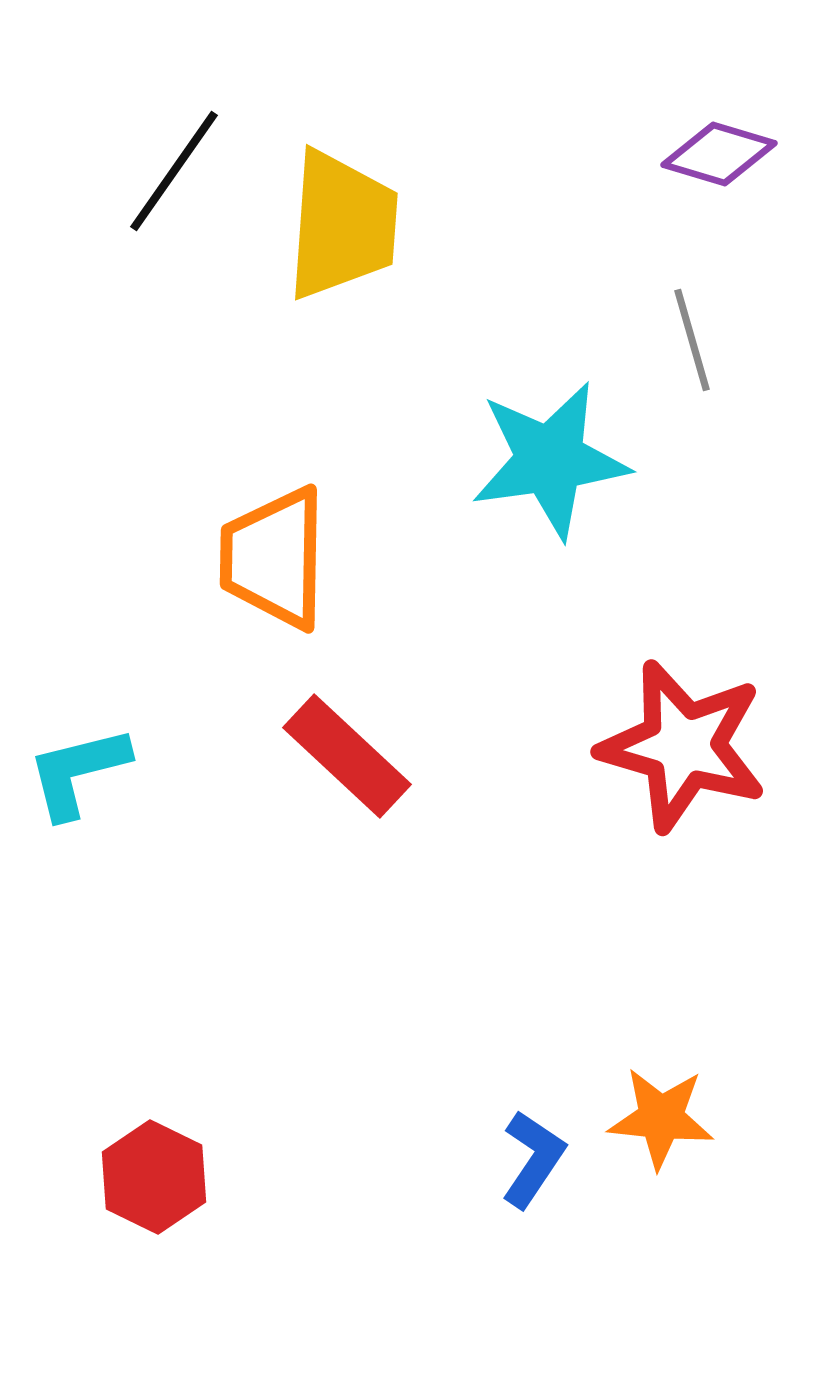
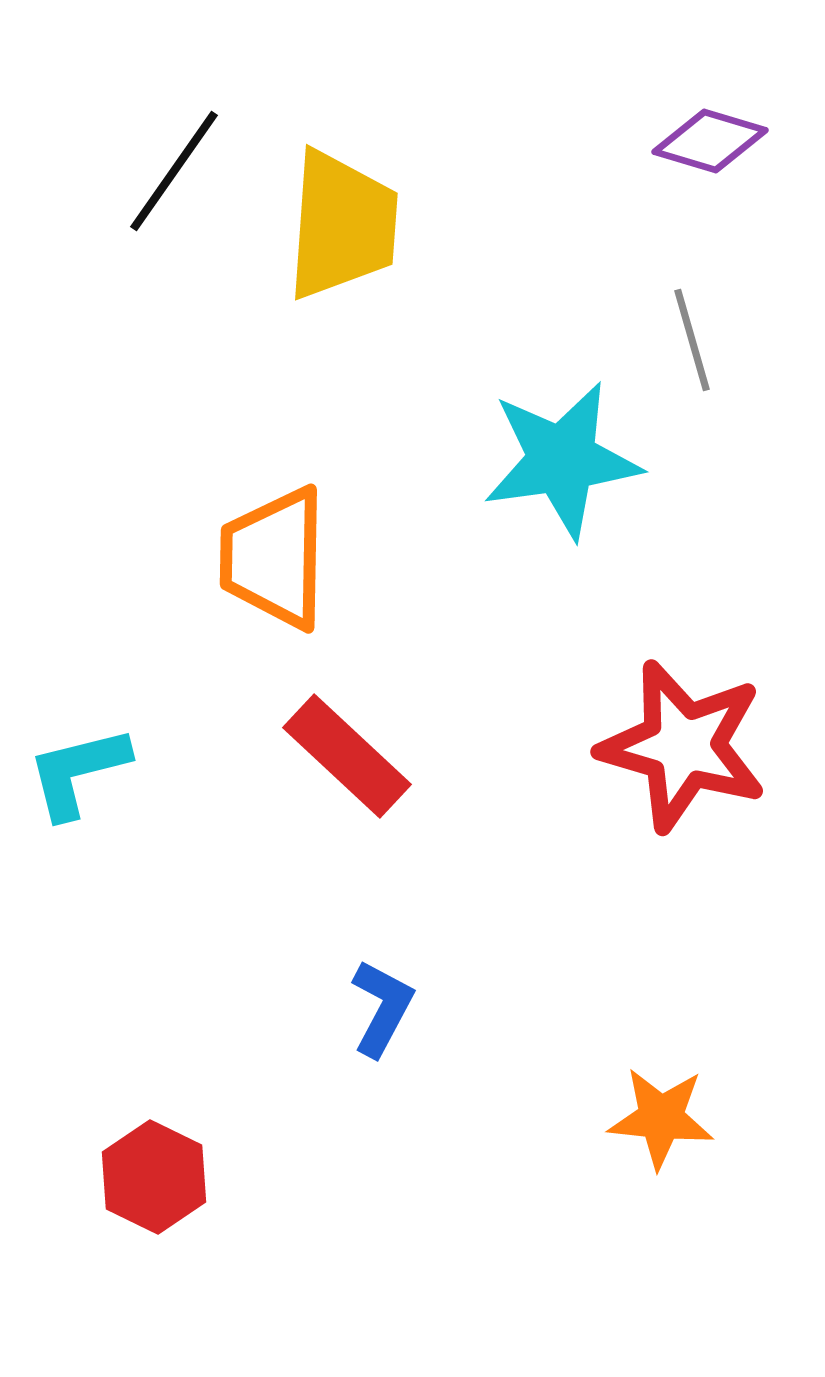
purple diamond: moved 9 px left, 13 px up
cyan star: moved 12 px right
blue L-shape: moved 151 px left, 151 px up; rotated 6 degrees counterclockwise
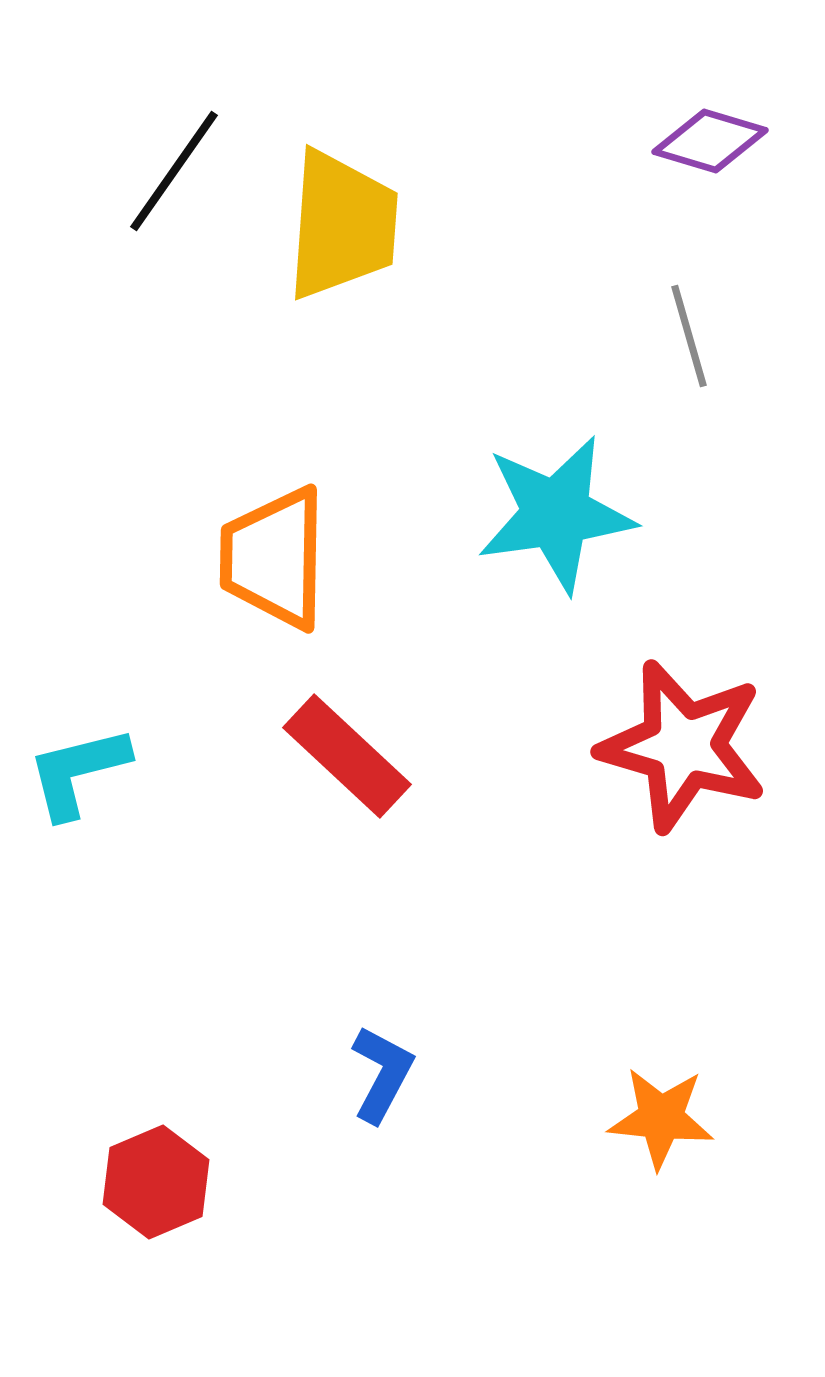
gray line: moved 3 px left, 4 px up
cyan star: moved 6 px left, 54 px down
blue L-shape: moved 66 px down
red hexagon: moved 2 px right, 5 px down; rotated 11 degrees clockwise
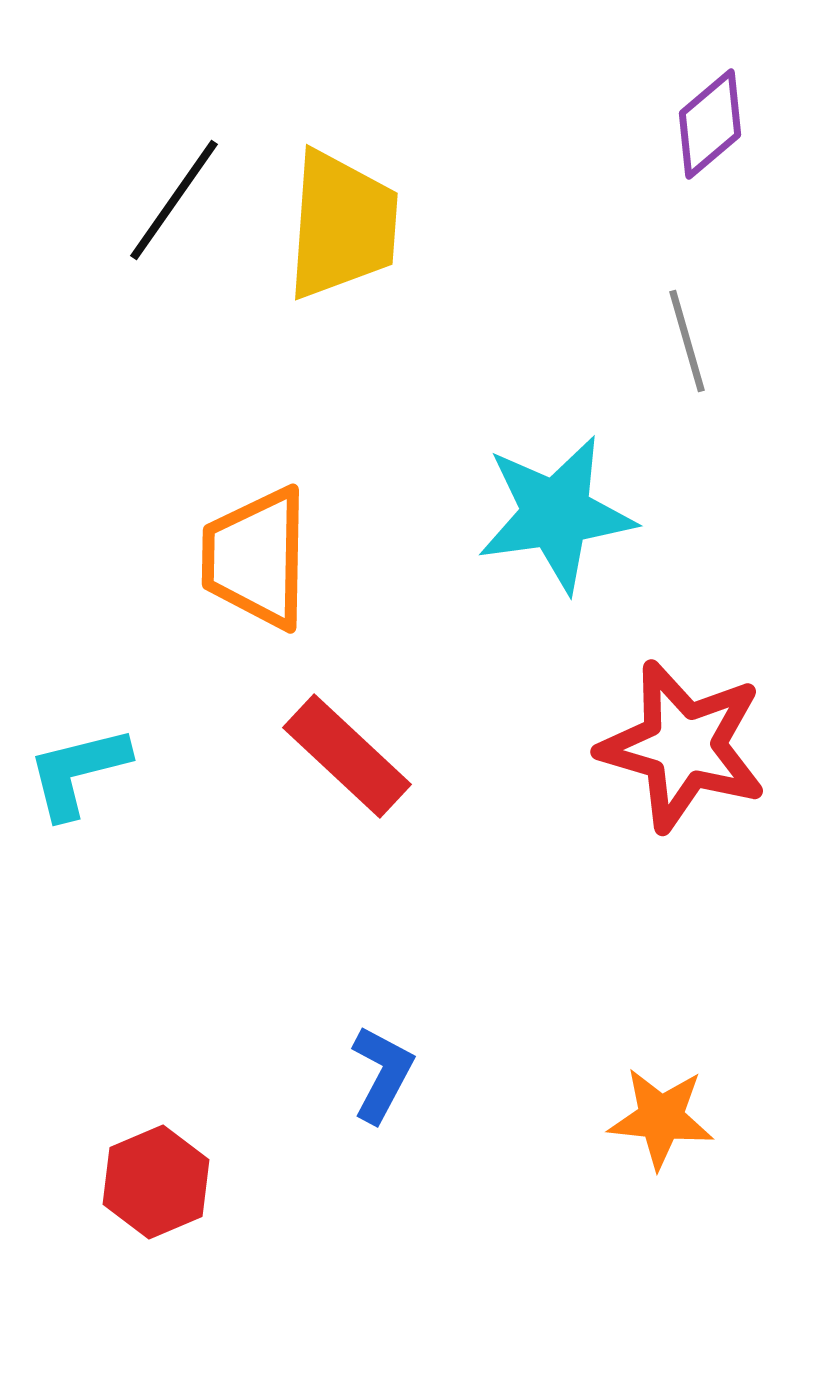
purple diamond: moved 17 px up; rotated 57 degrees counterclockwise
black line: moved 29 px down
gray line: moved 2 px left, 5 px down
orange trapezoid: moved 18 px left
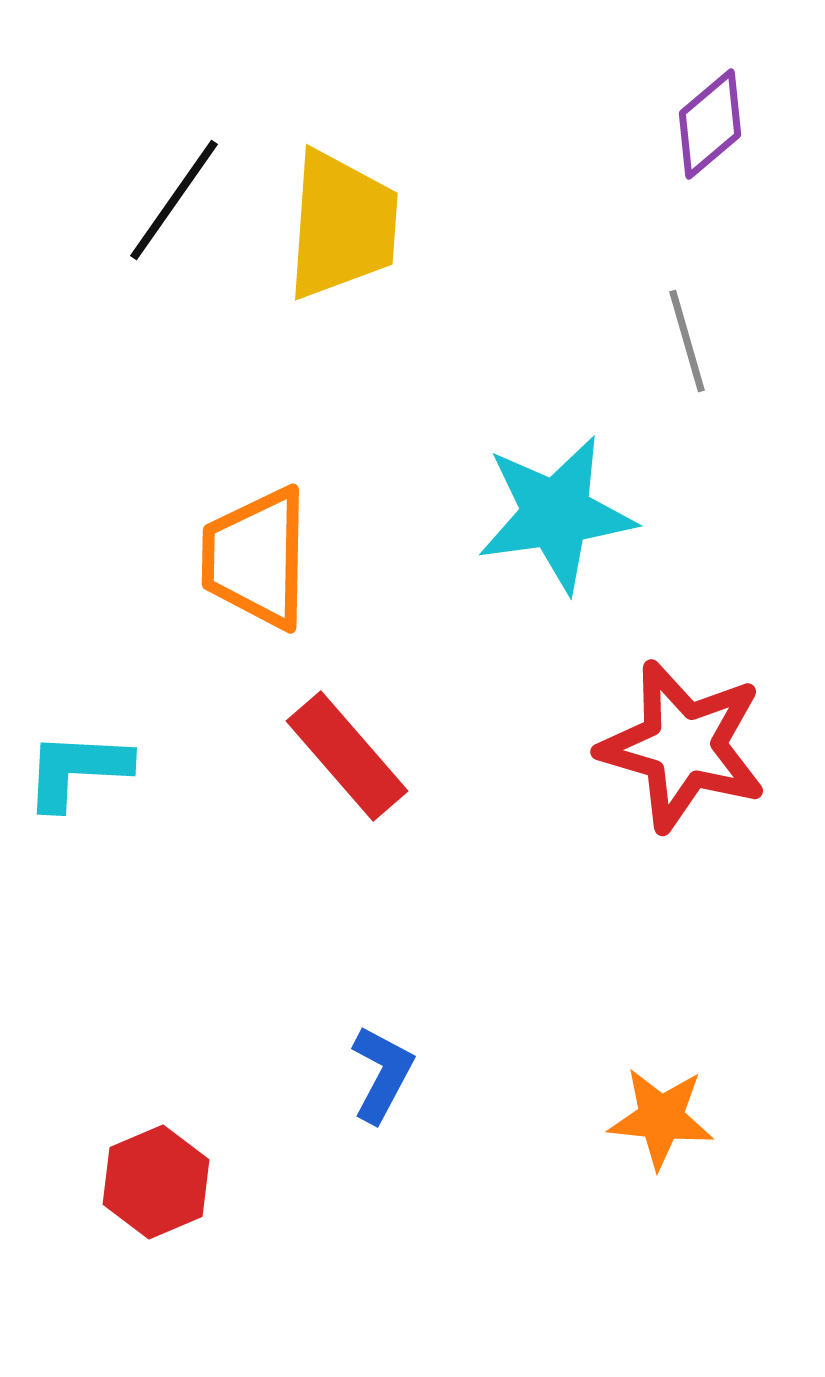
red rectangle: rotated 6 degrees clockwise
cyan L-shape: moved 1 px left, 2 px up; rotated 17 degrees clockwise
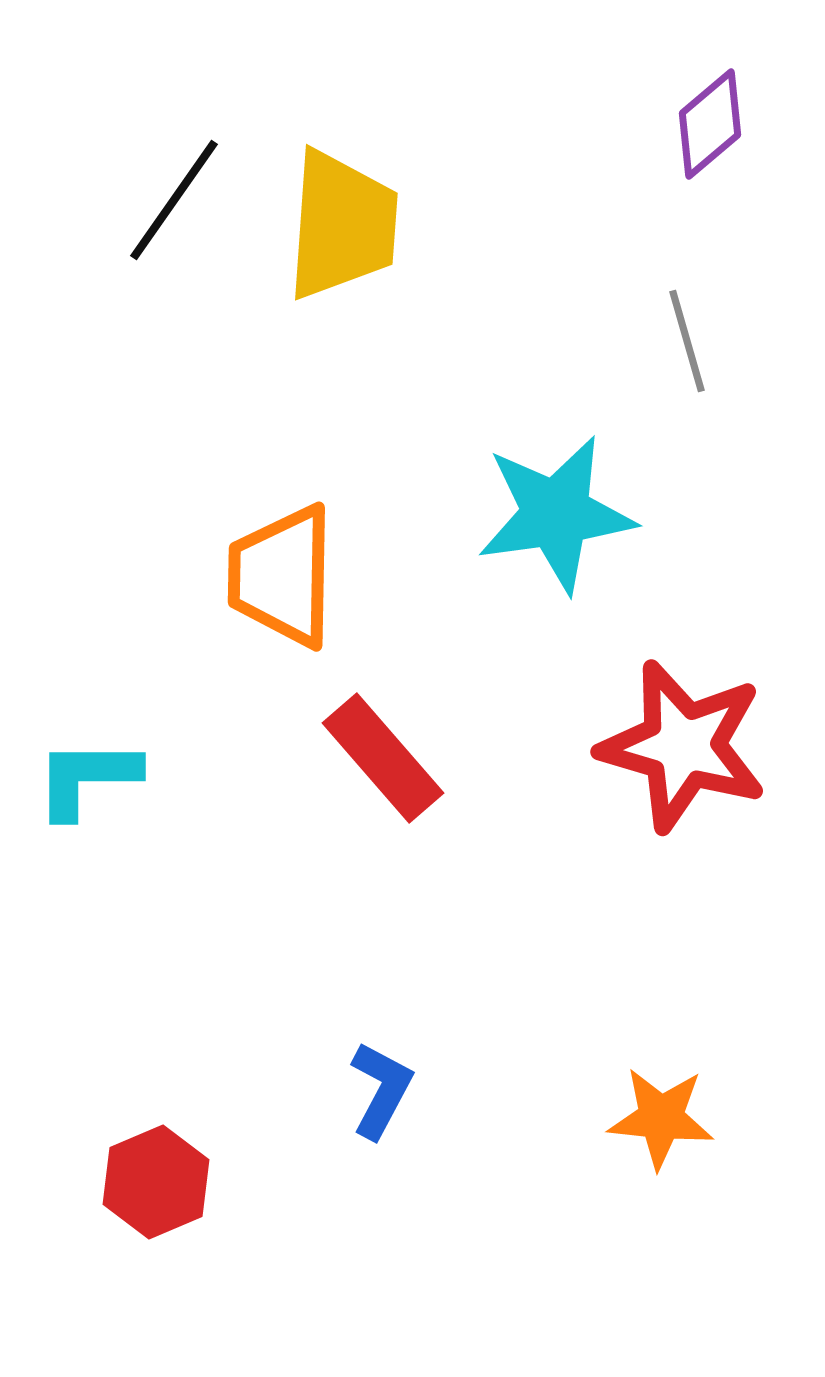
orange trapezoid: moved 26 px right, 18 px down
red rectangle: moved 36 px right, 2 px down
cyan L-shape: moved 10 px right, 8 px down; rotated 3 degrees counterclockwise
blue L-shape: moved 1 px left, 16 px down
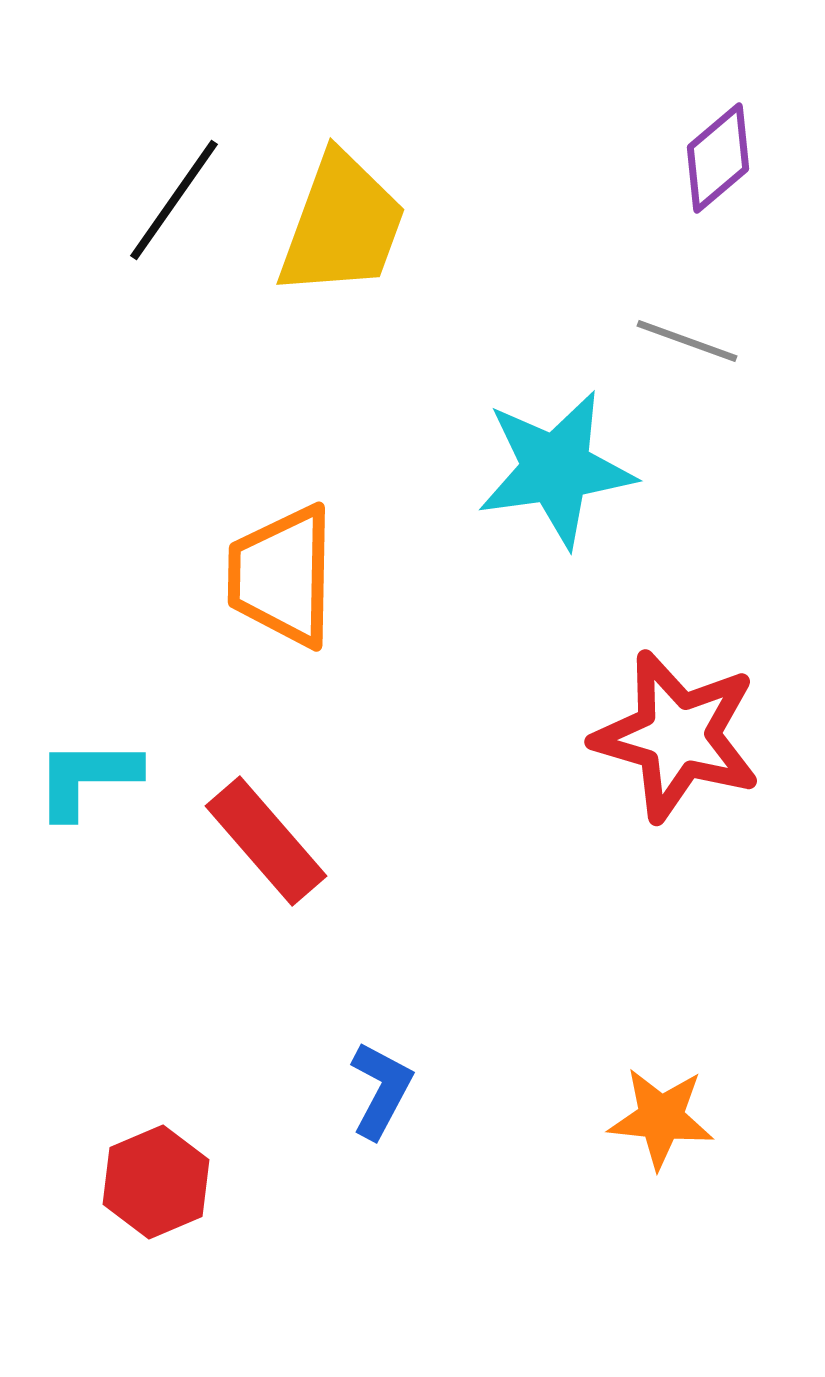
purple diamond: moved 8 px right, 34 px down
yellow trapezoid: rotated 16 degrees clockwise
gray line: rotated 54 degrees counterclockwise
cyan star: moved 45 px up
red star: moved 6 px left, 10 px up
red rectangle: moved 117 px left, 83 px down
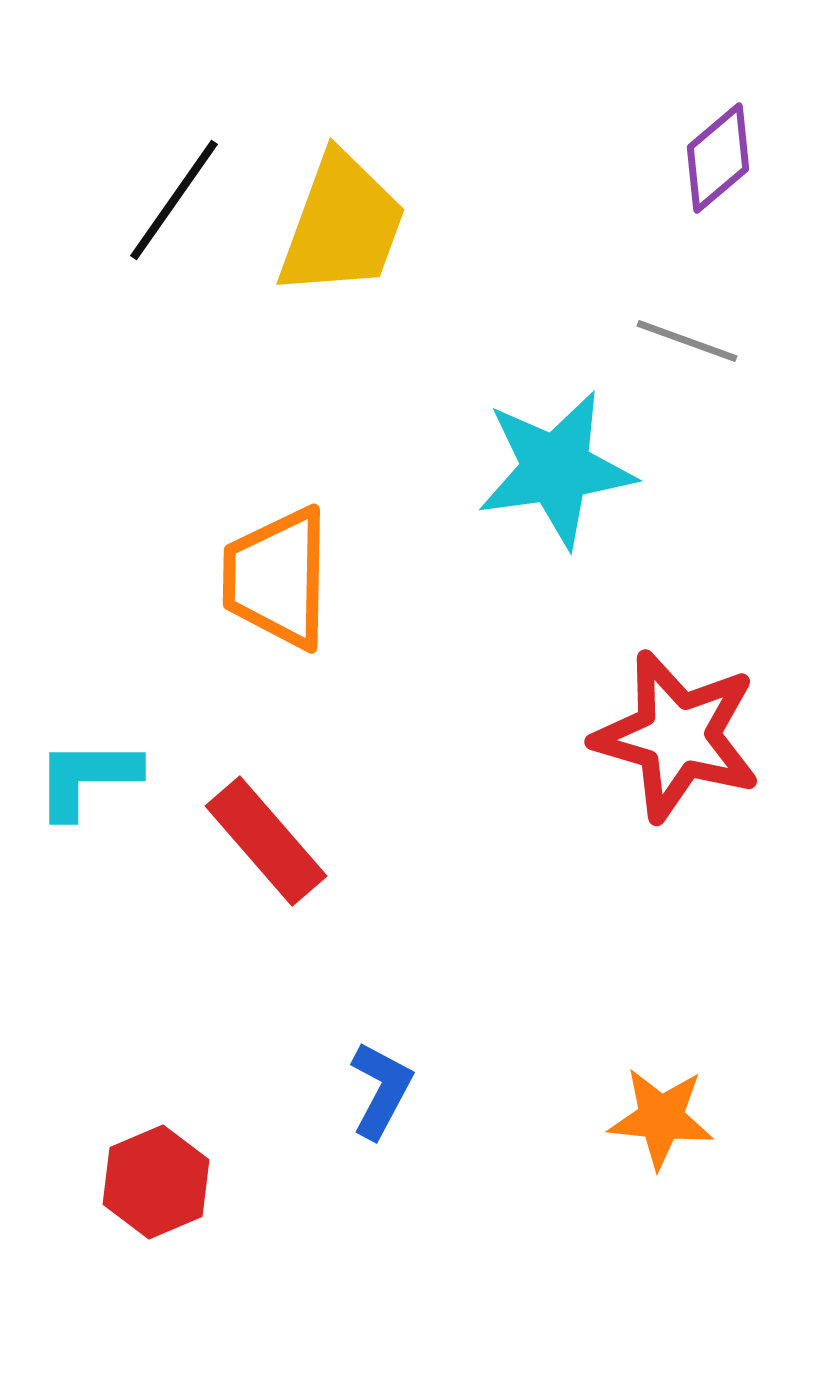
orange trapezoid: moved 5 px left, 2 px down
